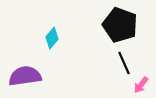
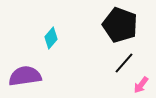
cyan diamond: moved 1 px left
black line: rotated 65 degrees clockwise
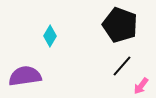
cyan diamond: moved 1 px left, 2 px up; rotated 10 degrees counterclockwise
black line: moved 2 px left, 3 px down
pink arrow: moved 1 px down
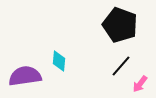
cyan diamond: moved 9 px right, 25 px down; rotated 25 degrees counterclockwise
black line: moved 1 px left
pink arrow: moved 1 px left, 2 px up
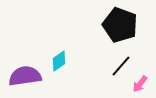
cyan diamond: rotated 50 degrees clockwise
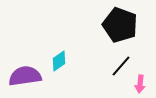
pink arrow: rotated 30 degrees counterclockwise
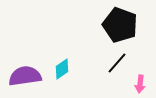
cyan diamond: moved 3 px right, 8 px down
black line: moved 4 px left, 3 px up
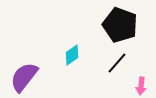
cyan diamond: moved 10 px right, 14 px up
purple semicircle: moved 1 px left, 1 px down; rotated 44 degrees counterclockwise
pink arrow: moved 1 px right, 2 px down
